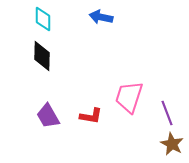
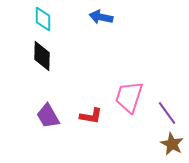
purple line: rotated 15 degrees counterclockwise
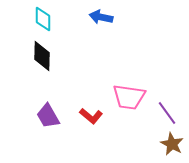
pink trapezoid: rotated 100 degrees counterclockwise
red L-shape: rotated 30 degrees clockwise
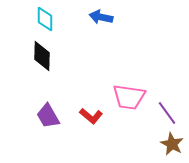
cyan diamond: moved 2 px right
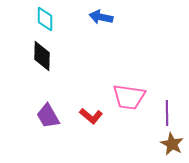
purple line: rotated 35 degrees clockwise
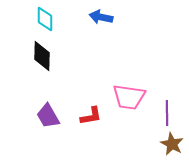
red L-shape: rotated 50 degrees counterclockwise
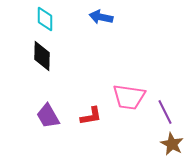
purple line: moved 2 px left, 1 px up; rotated 25 degrees counterclockwise
